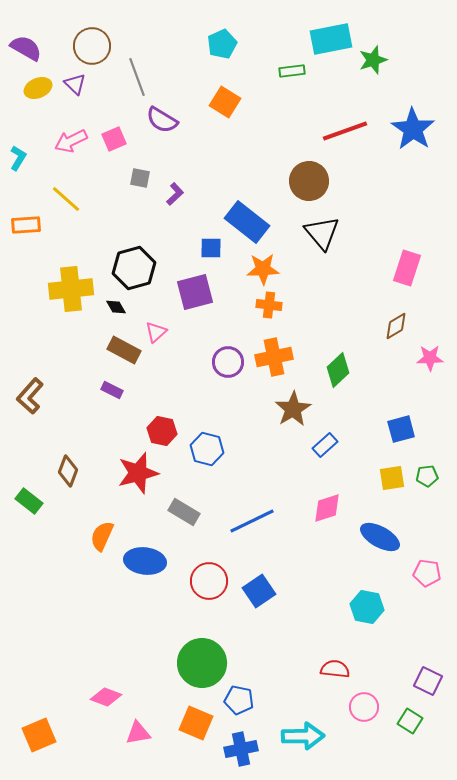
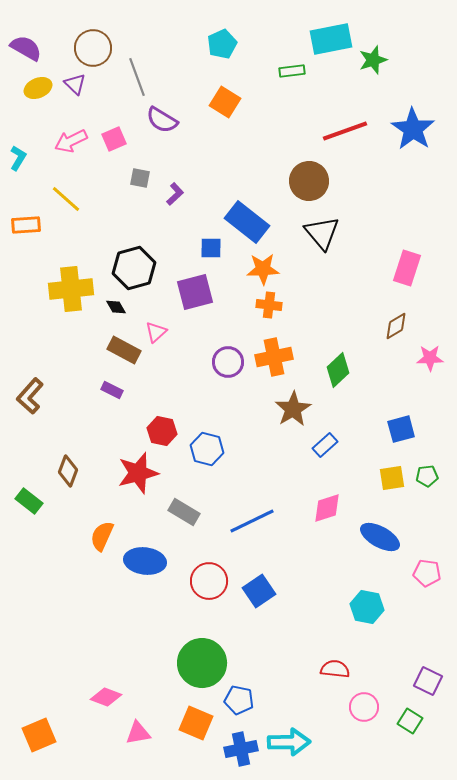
brown circle at (92, 46): moved 1 px right, 2 px down
cyan arrow at (303, 736): moved 14 px left, 6 px down
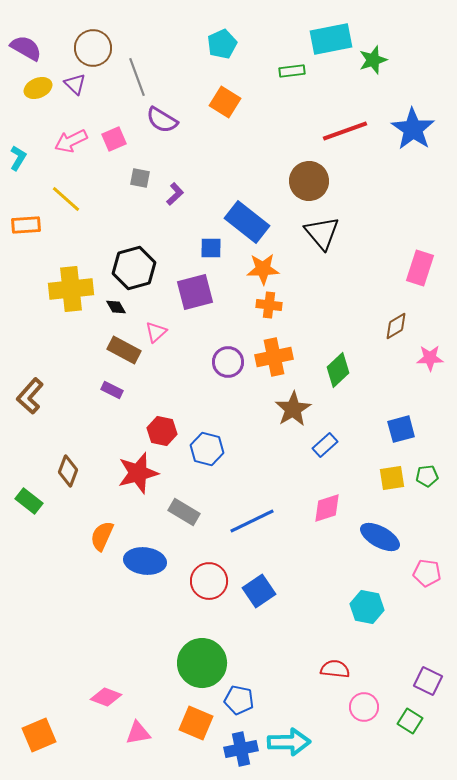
pink rectangle at (407, 268): moved 13 px right
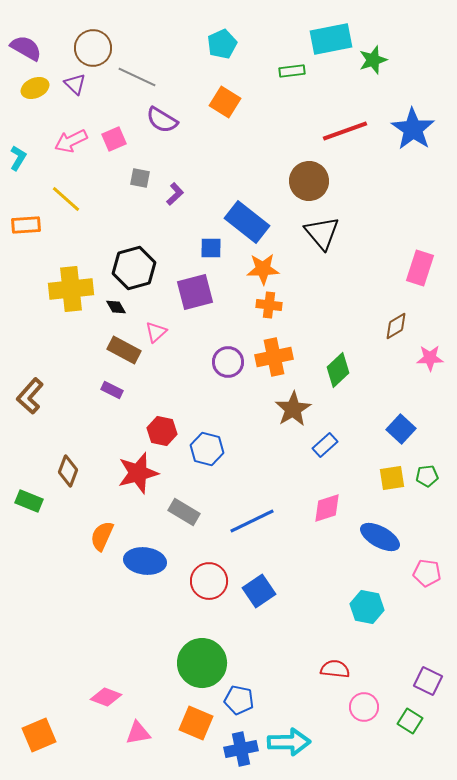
gray line at (137, 77): rotated 45 degrees counterclockwise
yellow ellipse at (38, 88): moved 3 px left
blue square at (401, 429): rotated 32 degrees counterclockwise
green rectangle at (29, 501): rotated 16 degrees counterclockwise
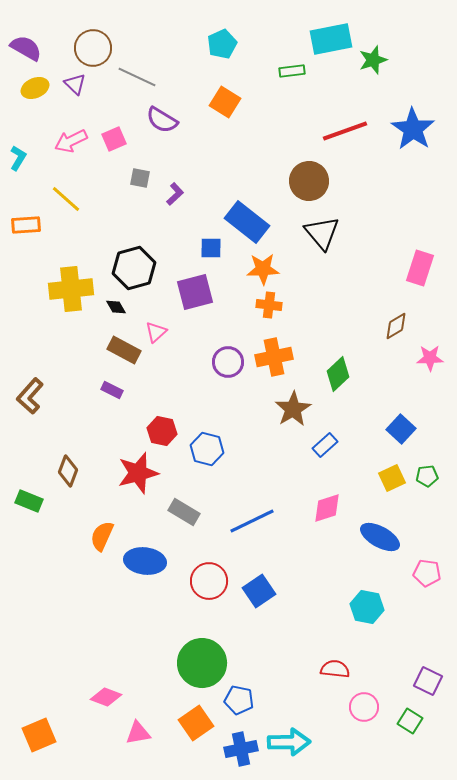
green diamond at (338, 370): moved 4 px down
yellow square at (392, 478): rotated 16 degrees counterclockwise
orange square at (196, 723): rotated 32 degrees clockwise
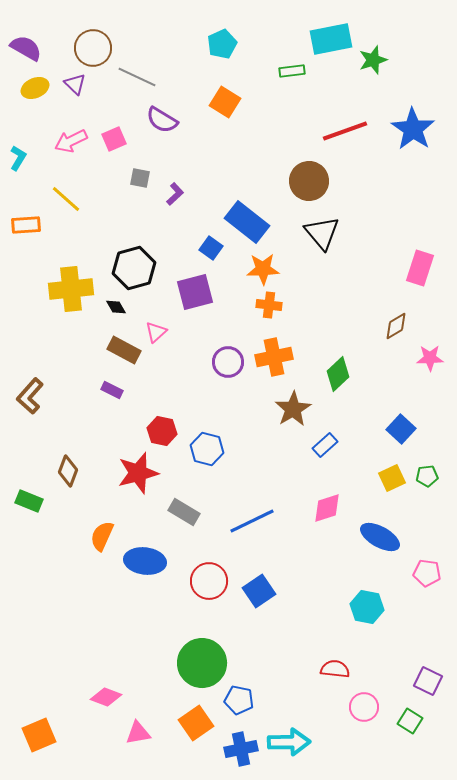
blue square at (211, 248): rotated 35 degrees clockwise
